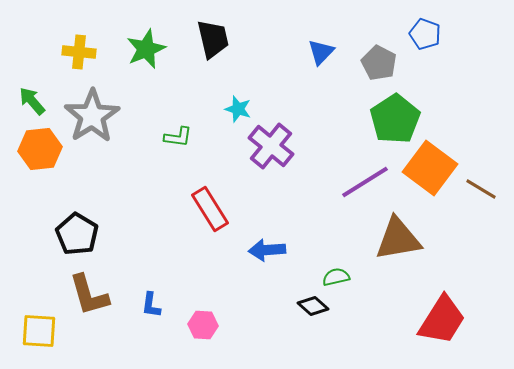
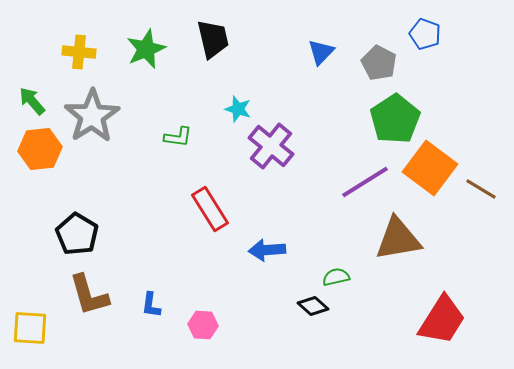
yellow square: moved 9 px left, 3 px up
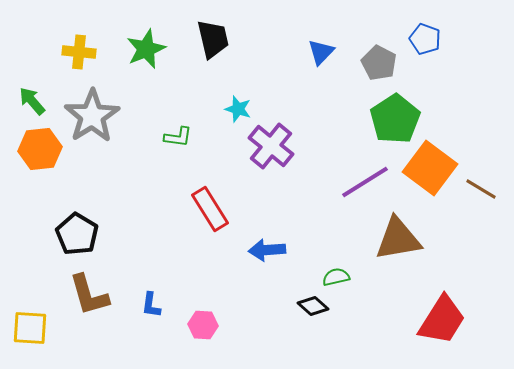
blue pentagon: moved 5 px down
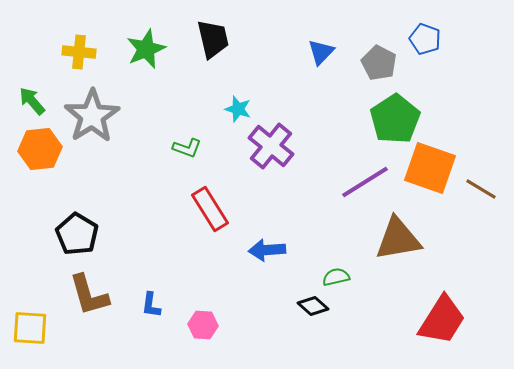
green L-shape: moved 9 px right, 11 px down; rotated 12 degrees clockwise
orange square: rotated 18 degrees counterclockwise
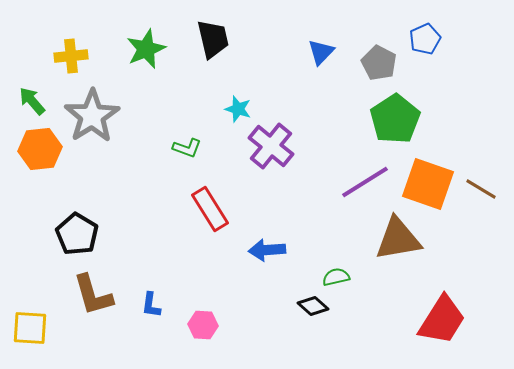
blue pentagon: rotated 28 degrees clockwise
yellow cross: moved 8 px left, 4 px down; rotated 12 degrees counterclockwise
orange square: moved 2 px left, 16 px down
brown L-shape: moved 4 px right
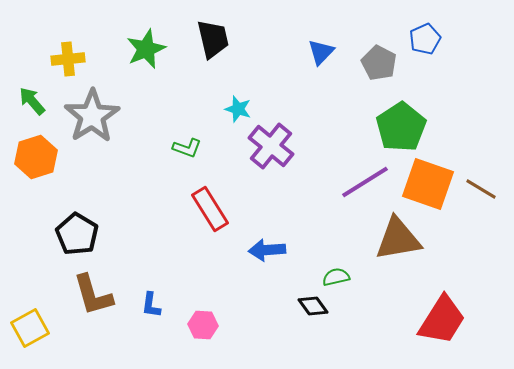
yellow cross: moved 3 px left, 3 px down
green pentagon: moved 6 px right, 8 px down
orange hexagon: moved 4 px left, 8 px down; rotated 12 degrees counterclockwise
black diamond: rotated 12 degrees clockwise
yellow square: rotated 33 degrees counterclockwise
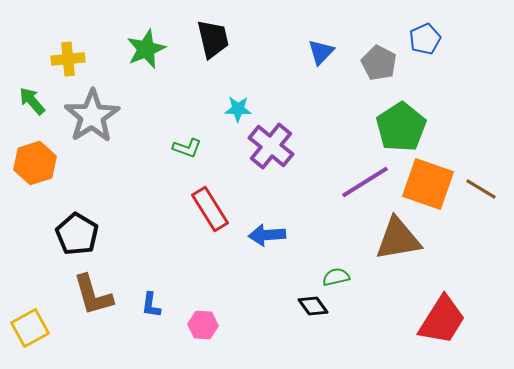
cyan star: rotated 16 degrees counterclockwise
orange hexagon: moved 1 px left, 6 px down
blue arrow: moved 15 px up
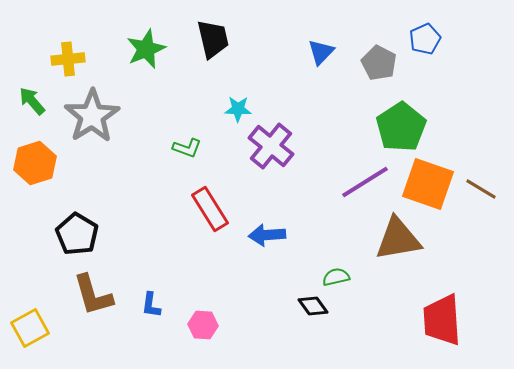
red trapezoid: rotated 144 degrees clockwise
